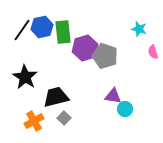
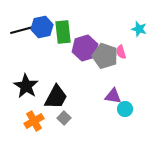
black line: rotated 40 degrees clockwise
pink semicircle: moved 32 px left
black star: moved 1 px right, 9 px down
black trapezoid: rotated 132 degrees clockwise
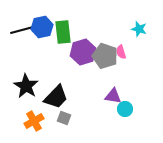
purple hexagon: moved 2 px left, 4 px down
black trapezoid: rotated 16 degrees clockwise
gray square: rotated 24 degrees counterclockwise
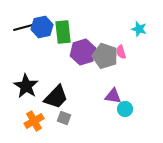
black line: moved 3 px right, 3 px up
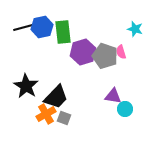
cyan star: moved 4 px left
orange cross: moved 12 px right, 7 px up
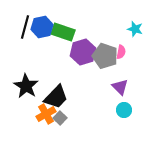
black line: rotated 60 degrees counterclockwise
green rectangle: rotated 65 degrees counterclockwise
pink semicircle: rotated 152 degrees counterclockwise
purple triangle: moved 7 px right, 9 px up; rotated 36 degrees clockwise
cyan circle: moved 1 px left, 1 px down
gray square: moved 4 px left; rotated 24 degrees clockwise
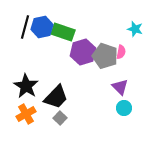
cyan circle: moved 2 px up
orange cross: moved 20 px left
